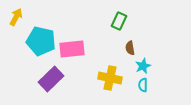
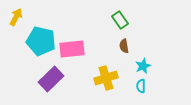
green rectangle: moved 1 px right, 1 px up; rotated 60 degrees counterclockwise
brown semicircle: moved 6 px left, 2 px up
yellow cross: moved 4 px left; rotated 30 degrees counterclockwise
cyan semicircle: moved 2 px left, 1 px down
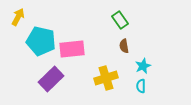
yellow arrow: moved 2 px right
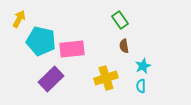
yellow arrow: moved 1 px right, 2 px down
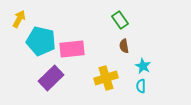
cyan star: rotated 21 degrees counterclockwise
purple rectangle: moved 1 px up
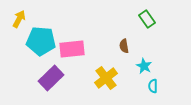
green rectangle: moved 27 px right, 1 px up
cyan pentagon: rotated 8 degrees counterclockwise
cyan star: moved 1 px right
yellow cross: rotated 20 degrees counterclockwise
cyan semicircle: moved 12 px right
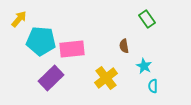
yellow arrow: rotated 12 degrees clockwise
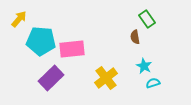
brown semicircle: moved 11 px right, 9 px up
cyan semicircle: moved 3 px up; rotated 72 degrees clockwise
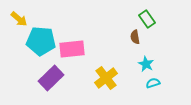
yellow arrow: rotated 90 degrees clockwise
cyan star: moved 2 px right, 2 px up
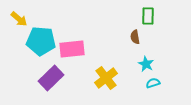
green rectangle: moved 1 px right, 3 px up; rotated 36 degrees clockwise
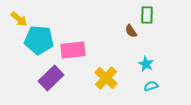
green rectangle: moved 1 px left, 1 px up
brown semicircle: moved 4 px left, 6 px up; rotated 24 degrees counterclockwise
cyan pentagon: moved 2 px left, 1 px up
pink rectangle: moved 1 px right, 1 px down
yellow cross: rotated 10 degrees counterclockwise
cyan semicircle: moved 2 px left, 3 px down
